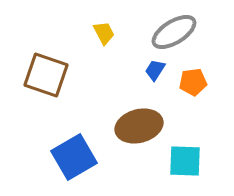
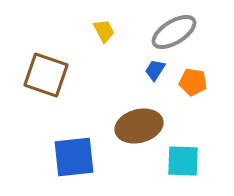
yellow trapezoid: moved 2 px up
orange pentagon: rotated 16 degrees clockwise
blue square: rotated 24 degrees clockwise
cyan square: moved 2 px left
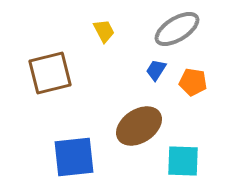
gray ellipse: moved 3 px right, 3 px up
blue trapezoid: moved 1 px right
brown square: moved 4 px right, 2 px up; rotated 33 degrees counterclockwise
brown ellipse: rotated 18 degrees counterclockwise
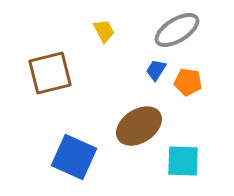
gray ellipse: moved 1 px down
orange pentagon: moved 5 px left
blue square: rotated 30 degrees clockwise
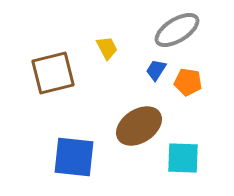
yellow trapezoid: moved 3 px right, 17 px down
brown square: moved 3 px right
blue square: rotated 18 degrees counterclockwise
cyan square: moved 3 px up
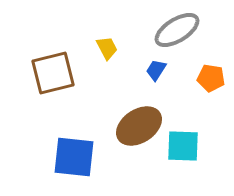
orange pentagon: moved 23 px right, 4 px up
cyan square: moved 12 px up
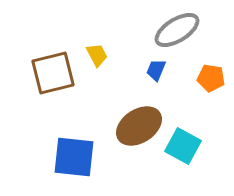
yellow trapezoid: moved 10 px left, 7 px down
blue trapezoid: rotated 10 degrees counterclockwise
cyan square: rotated 27 degrees clockwise
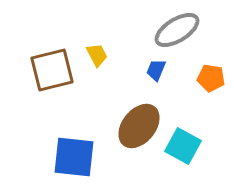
brown square: moved 1 px left, 3 px up
brown ellipse: rotated 18 degrees counterclockwise
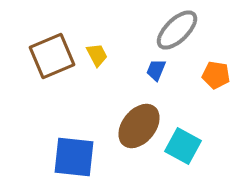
gray ellipse: rotated 12 degrees counterclockwise
brown square: moved 14 px up; rotated 9 degrees counterclockwise
orange pentagon: moved 5 px right, 3 px up
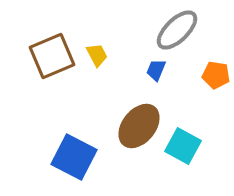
blue square: rotated 21 degrees clockwise
